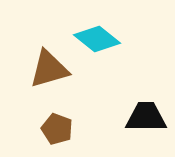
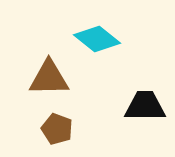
brown triangle: moved 9 px down; rotated 15 degrees clockwise
black trapezoid: moved 1 px left, 11 px up
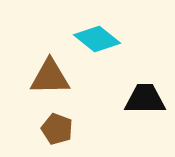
brown triangle: moved 1 px right, 1 px up
black trapezoid: moved 7 px up
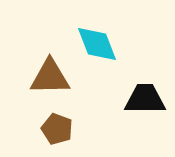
cyan diamond: moved 5 px down; rotated 30 degrees clockwise
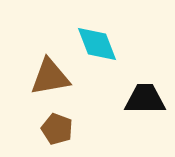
brown triangle: rotated 9 degrees counterclockwise
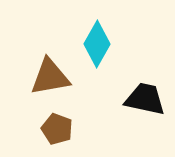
cyan diamond: rotated 51 degrees clockwise
black trapezoid: rotated 12 degrees clockwise
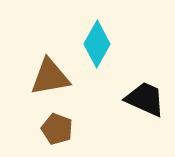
black trapezoid: rotated 12 degrees clockwise
